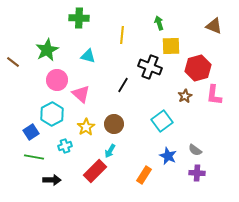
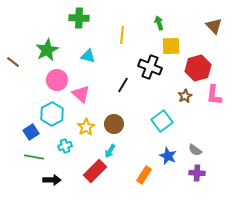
brown triangle: rotated 24 degrees clockwise
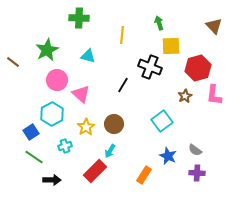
green line: rotated 24 degrees clockwise
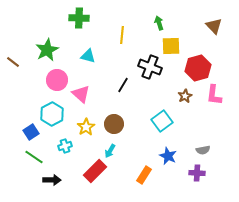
gray semicircle: moved 8 px right; rotated 48 degrees counterclockwise
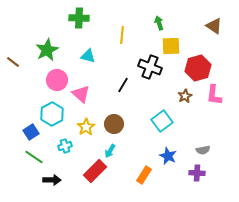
brown triangle: rotated 12 degrees counterclockwise
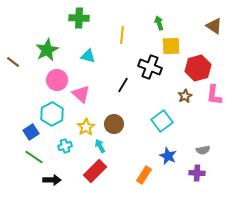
cyan arrow: moved 10 px left, 5 px up; rotated 120 degrees clockwise
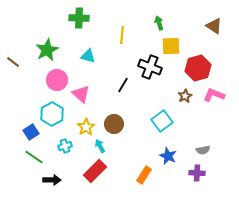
pink L-shape: rotated 105 degrees clockwise
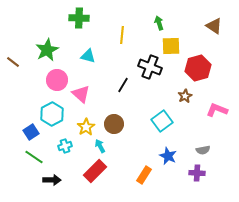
pink L-shape: moved 3 px right, 15 px down
